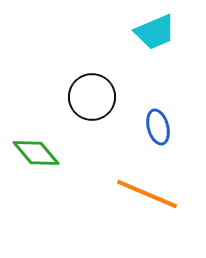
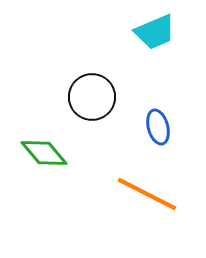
green diamond: moved 8 px right
orange line: rotated 4 degrees clockwise
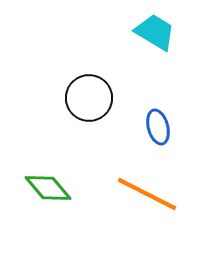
cyan trapezoid: rotated 126 degrees counterclockwise
black circle: moved 3 px left, 1 px down
green diamond: moved 4 px right, 35 px down
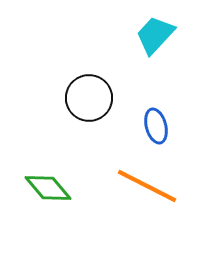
cyan trapezoid: moved 3 px down; rotated 78 degrees counterclockwise
blue ellipse: moved 2 px left, 1 px up
orange line: moved 8 px up
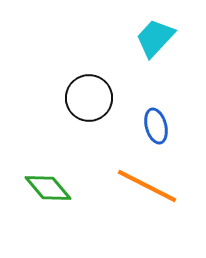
cyan trapezoid: moved 3 px down
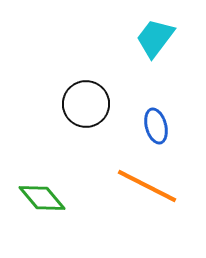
cyan trapezoid: rotated 6 degrees counterclockwise
black circle: moved 3 px left, 6 px down
green diamond: moved 6 px left, 10 px down
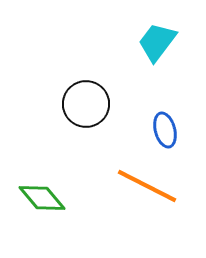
cyan trapezoid: moved 2 px right, 4 px down
blue ellipse: moved 9 px right, 4 px down
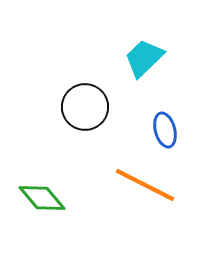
cyan trapezoid: moved 13 px left, 16 px down; rotated 9 degrees clockwise
black circle: moved 1 px left, 3 px down
orange line: moved 2 px left, 1 px up
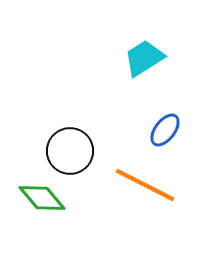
cyan trapezoid: rotated 12 degrees clockwise
black circle: moved 15 px left, 44 px down
blue ellipse: rotated 52 degrees clockwise
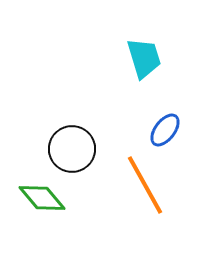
cyan trapezoid: rotated 105 degrees clockwise
black circle: moved 2 px right, 2 px up
orange line: rotated 34 degrees clockwise
